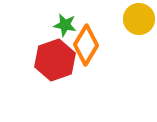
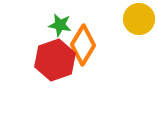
green star: moved 5 px left
orange diamond: moved 3 px left
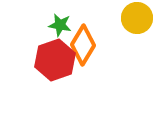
yellow circle: moved 2 px left, 1 px up
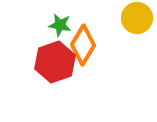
red hexagon: moved 2 px down
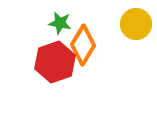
yellow circle: moved 1 px left, 6 px down
green star: moved 2 px up
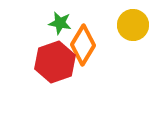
yellow circle: moved 3 px left, 1 px down
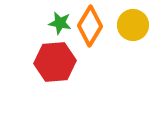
orange diamond: moved 7 px right, 19 px up
red hexagon: rotated 15 degrees clockwise
